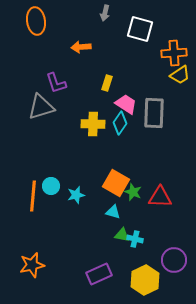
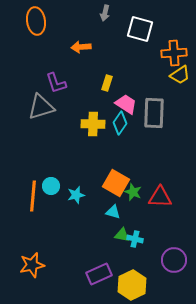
yellow hexagon: moved 13 px left, 5 px down
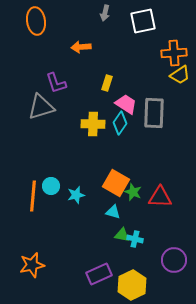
white square: moved 3 px right, 8 px up; rotated 28 degrees counterclockwise
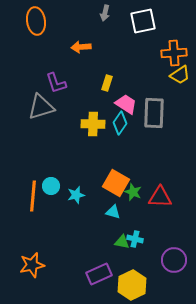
green triangle: moved 7 px down
